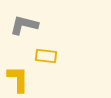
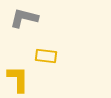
gray L-shape: moved 7 px up
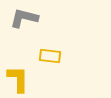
yellow rectangle: moved 4 px right
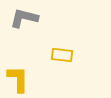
yellow rectangle: moved 12 px right, 1 px up
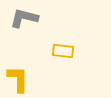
yellow rectangle: moved 1 px right, 4 px up
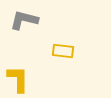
gray L-shape: moved 2 px down
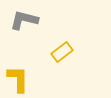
yellow rectangle: moved 1 px left, 1 px down; rotated 45 degrees counterclockwise
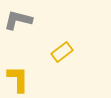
gray L-shape: moved 6 px left
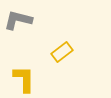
yellow L-shape: moved 6 px right
